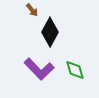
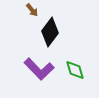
black diamond: rotated 8 degrees clockwise
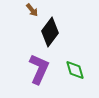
purple L-shape: rotated 112 degrees counterclockwise
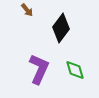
brown arrow: moved 5 px left
black diamond: moved 11 px right, 4 px up
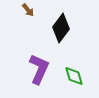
brown arrow: moved 1 px right
green diamond: moved 1 px left, 6 px down
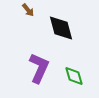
black diamond: rotated 52 degrees counterclockwise
purple L-shape: moved 1 px up
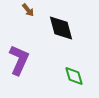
purple L-shape: moved 20 px left, 8 px up
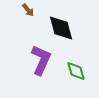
purple L-shape: moved 22 px right
green diamond: moved 2 px right, 5 px up
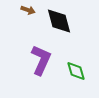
brown arrow: rotated 32 degrees counterclockwise
black diamond: moved 2 px left, 7 px up
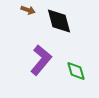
purple L-shape: rotated 16 degrees clockwise
